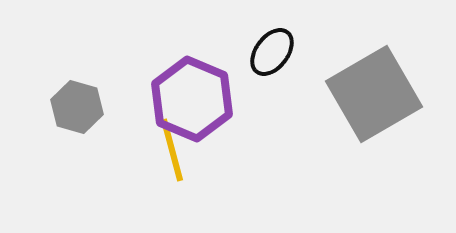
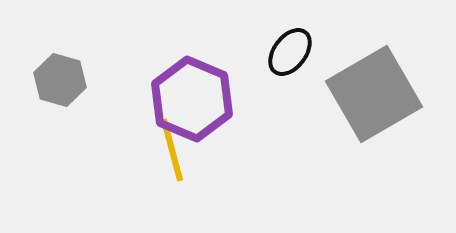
black ellipse: moved 18 px right
gray hexagon: moved 17 px left, 27 px up
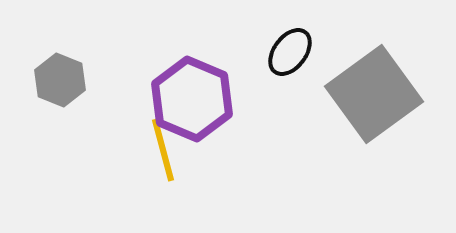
gray hexagon: rotated 6 degrees clockwise
gray square: rotated 6 degrees counterclockwise
yellow line: moved 9 px left
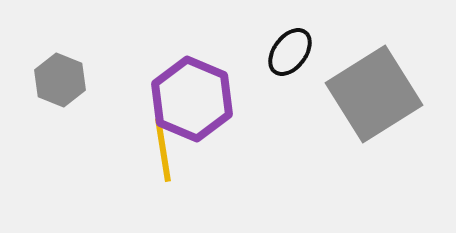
gray square: rotated 4 degrees clockwise
yellow line: rotated 6 degrees clockwise
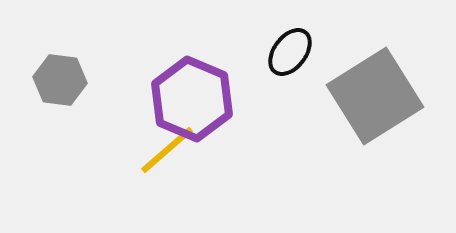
gray hexagon: rotated 15 degrees counterclockwise
gray square: moved 1 px right, 2 px down
yellow line: moved 4 px right; rotated 58 degrees clockwise
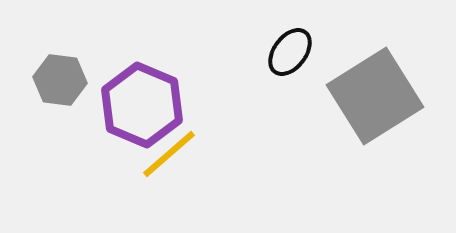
purple hexagon: moved 50 px left, 6 px down
yellow line: moved 2 px right, 4 px down
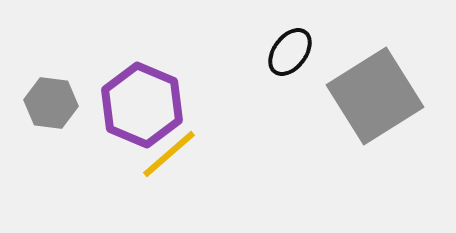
gray hexagon: moved 9 px left, 23 px down
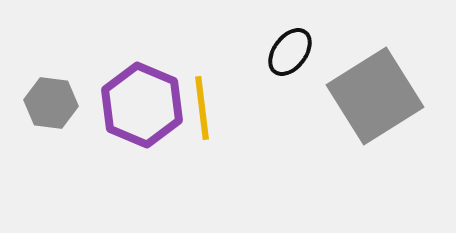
yellow line: moved 33 px right, 46 px up; rotated 56 degrees counterclockwise
